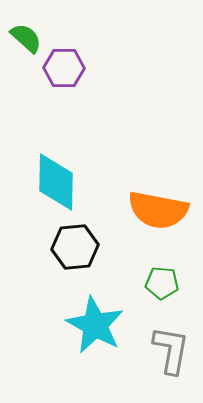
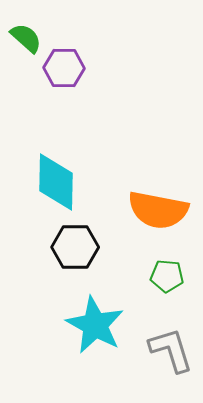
black hexagon: rotated 6 degrees clockwise
green pentagon: moved 5 px right, 7 px up
gray L-shape: rotated 27 degrees counterclockwise
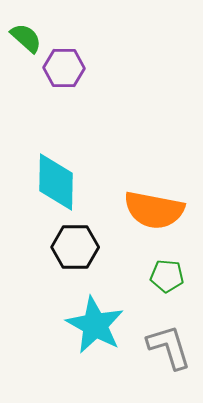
orange semicircle: moved 4 px left
gray L-shape: moved 2 px left, 3 px up
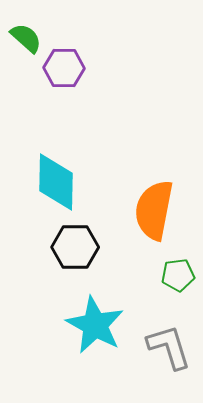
orange semicircle: rotated 90 degrees clockwise
green pentagon: moved 11 px right, 1 px up; rotated 12 degrees counterclockwise
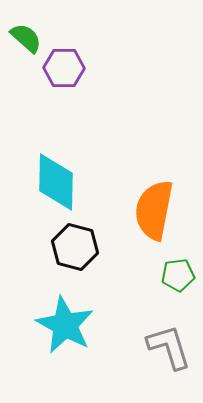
black hexagon: rotated 15 degrees clockwise
cyan star: moved 30 px left
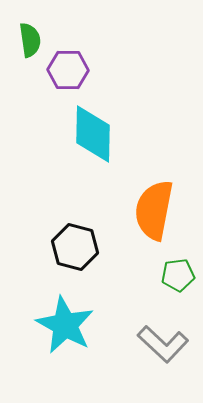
green semicircle: moved 4 px right, 2 px down; rotated 40 degrees clockwise
purple hexagon: moved 4 px right, 2 px down
cyan diamond: moved 37 px right, 48 px up
gray L-shape: moved 6 px left, 3 px up; rotated 150 degrees clockwise
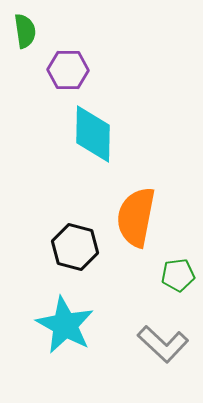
green semicircle: moved 5 px left, 9 px up
orange semicircle: moved 18 px left, 7 px down
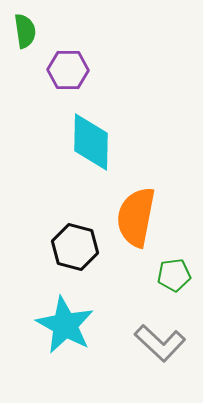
cyan diamond: moved 2 px left, 8 px down
green pentagon: moved 4 px left
gray L-shape: moved 3 px left, 1 px up
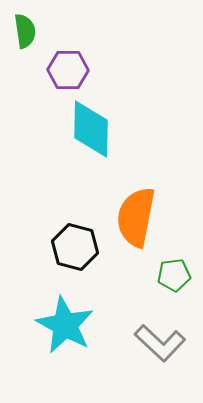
cyan diamond: moved 13 px up
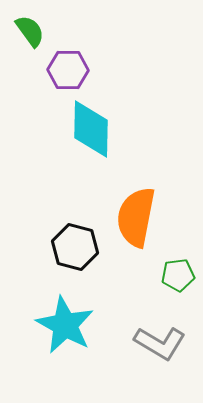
green semicircle: moved 5 px right; rotated 28 degrees counterclockwise
green pentagon: moved 4 px right
gray L-shape: rotated 12 degrees counterclockwise
